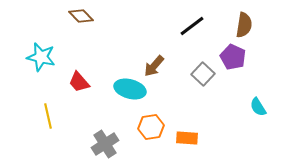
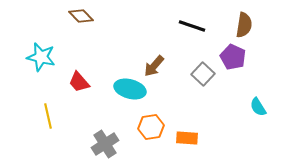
black line: rotated 56 degrees clockwise
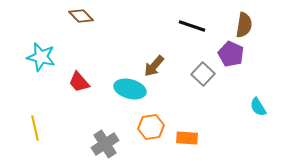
purple pentagon: moved 2 px left, 3 px up
yellow line: moved 13 px left, 12 px down
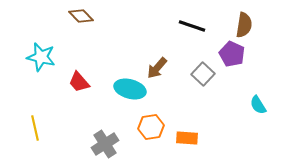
purple pentagon: moved 1 px right
brown arrow: moved 3 px right, 2 px down
cyan semicircle: moved 2 px up
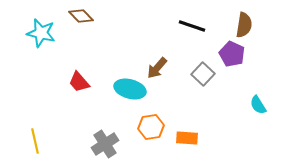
cyan star: moved 24 px up
yellow line: moved 13 px down
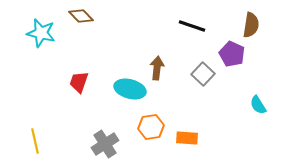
brown semicircle: moved 7 px right
brown arrow: rotated 145 degrees clockwise
red trapezoid: rotated 60 degrees clockwise
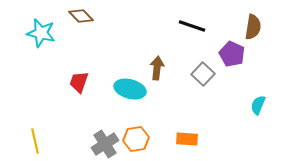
brown semicircle: moved 2 px right, 2 px down
cyan semicircle: rotated 54 degrees clockwise
orange hexagon: moved 15 px left, 12 px down
orange rectangle: moved 1 px down
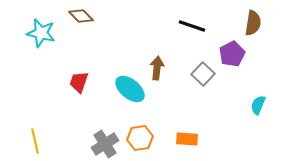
brown semicircle: moved 4 px up
purple pentagon: rotated 20 degrees clockwise
cyan ellipse: rotated 24 degrees clockwise
orange hexagon: moved 4 px right, 1 px up
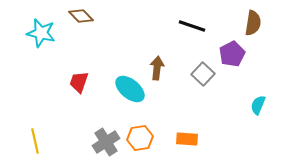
gray cross: moved 1 px right, 2 px up
